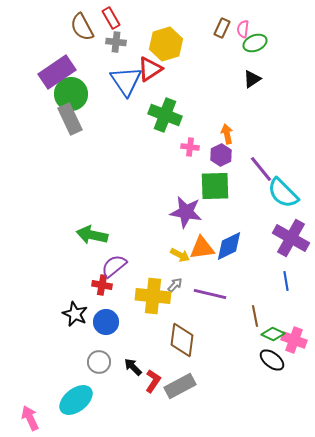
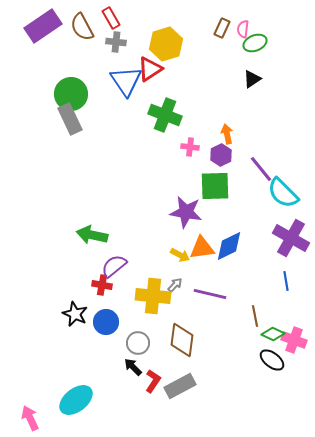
purple rectangle at (57, 72): moved 14 px left, 46 px up
gray circle at (99, 362): moved 39 px right, 19 px up
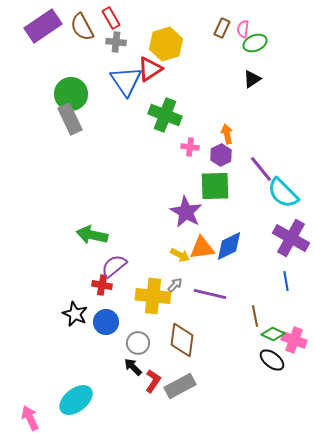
purple star at (186, 212): rotated 20 degrees clockwise
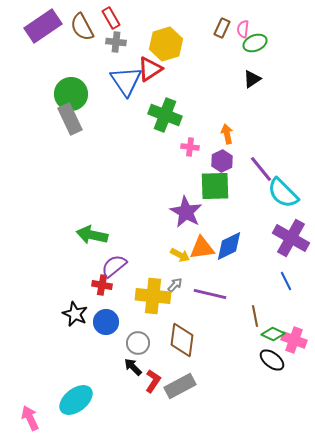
purple hexagon at (221, 155): moved 1 px right, 6 px down
blue line at (286, 281): rotated 18 degrees counterclockwise
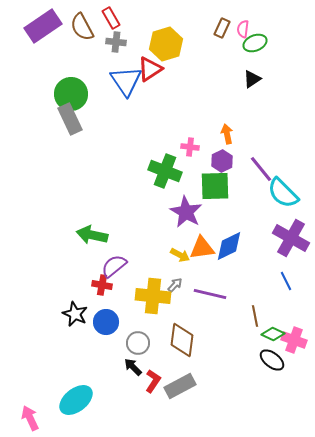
green cross at (165, 115): moved 56 px down
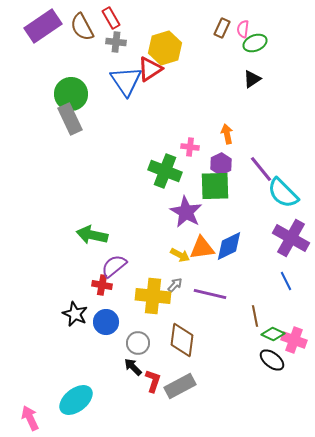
yellow hexagon at (166, 44): moved 1 px left, 4 px down
purple hexagon at (222, 161): moved 1 px left, 3 px down
red L-shape at (153, 381): rotated 15 degrees counterclockwise
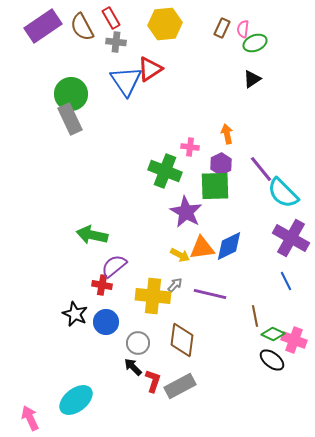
yellow hexagon at (165, 48): moved 24 px up; rotated 12 degrees clockwise
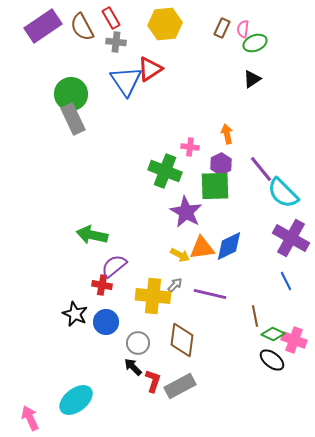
gray rectangle at (70, 119): moved 3 px right
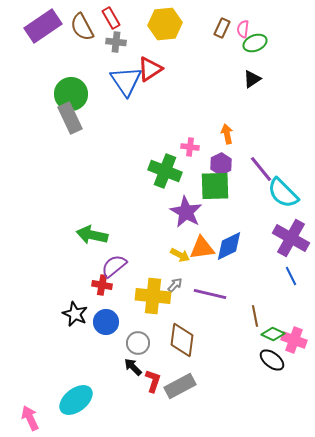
gray rectangle at (73, 119): moved 3 px left, 1 px up
blue line at (286, 281): moved 5 px right, 5 px up
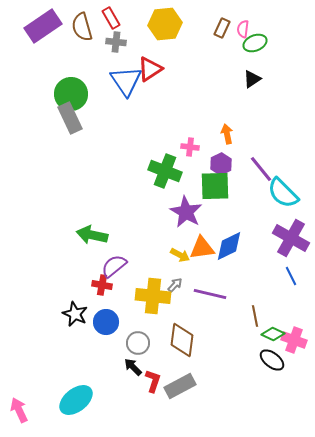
brown semicircle at (82, 27): rotated 12 degrees clockwise
pink arrow at (30, 418): moved 11 px left, 8 px up
